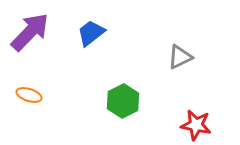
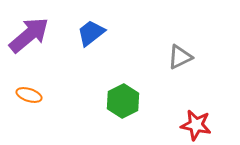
purple arrow: moved 1 px left, 3 px down; rotated 6 degrees clockwise
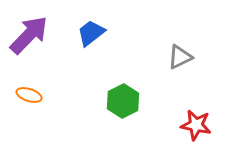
purple arrow: rotated 6 degrees counterclockwise
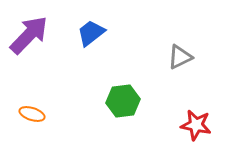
orange ellipse: moved 3 px right, 19 px down
green hexagon: rotated 20 degrees clockwise
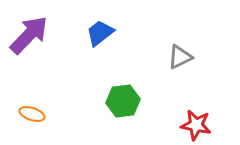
blue trapezoid: moved 9 px right
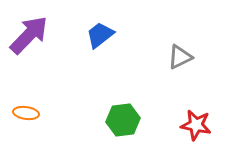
blue trapezoid: moved 2 px down
green hexagon: moved 19 px down
orange ellipse: moved 6 px left, 1 px up; rotated 10 degrees counterclockwise
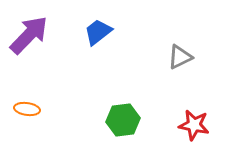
blue trapezoid: moved 2 px left, 3 px up
orange ellipse: moved 1 px right, 4 px up
red star: moved 2 px left
